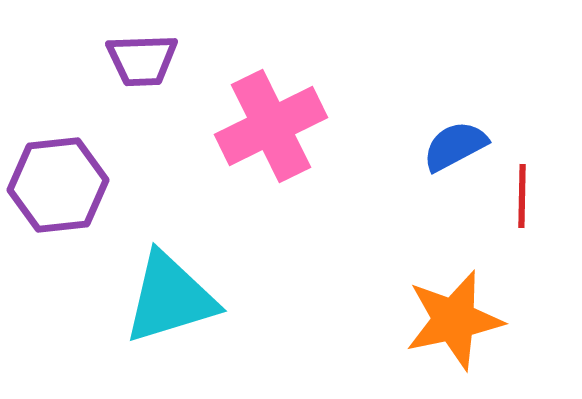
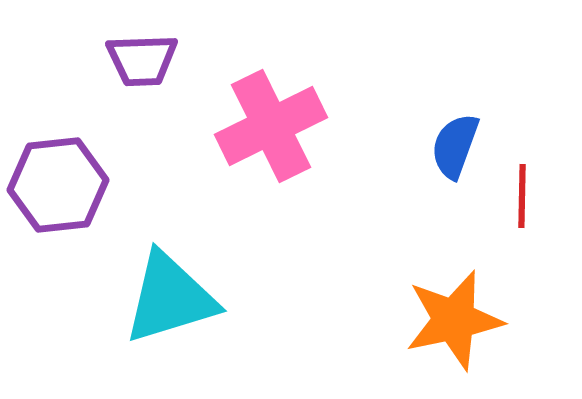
blue semicircle: rotated 42 degrees counterclockwise
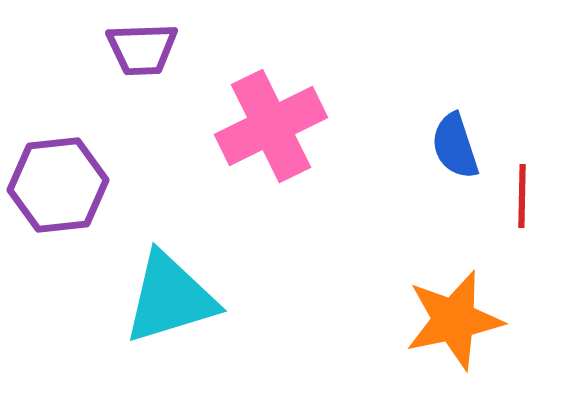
purple trapezoid: moved 11 px up
blue semicircle: rotated 38 degrees counterclockwise
